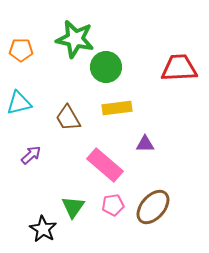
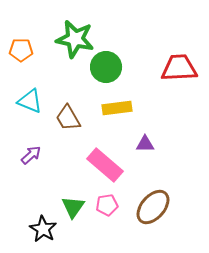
cyan triangle: moved 11 px right, 2 px up; rotated 36 degrees clockwise
pink pentagon: moved 6 px left
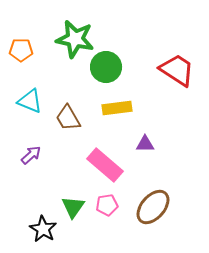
red trapezoid: moved 2 px left, 2 px down; rotated 36 degrees clockwise
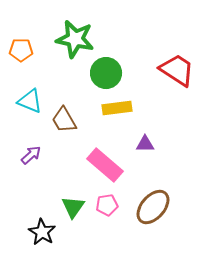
green circle: moved 6 px down
brown trapezoid: moved 4 px left, 2 px down
black star: moved 1 px left, 3 px down
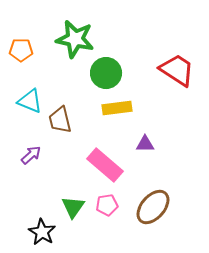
brown trapezoid: moved 4 px left; rotated 16 degrees clockwise
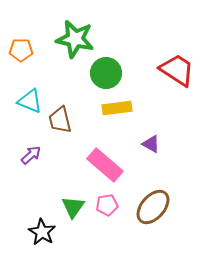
purple triangle: moved 6 px right; rotated 30 degrees clockwise
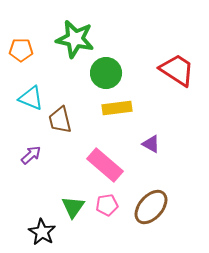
cyan triangle: moved 1 px right, 3 px up
brown ellipse: moved 2 px left
